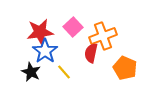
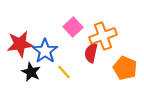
red star: moved 20 px left, 12 px down
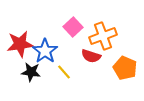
red semicircle: moved 3 px down; rotated 84 degrees counterclockwise
black star: rotated 18 degrees counterclockwise
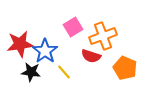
pink square: rotated 12 degrees clockwise
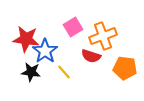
red star: moved 6 px right, 5 px up; rotated 16 degrees clockwise
orange pentagon: rotated 15 degrees counterclockwise
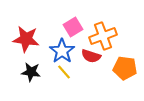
blue star: moved 17 px right
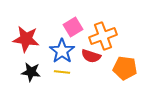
yellow line: moved 2 px left; rotated 42 degrees counterclockwise
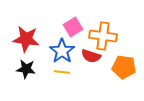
orange cross: rotated 28 degrees clockwise
orange pentagon: moved 1 px left, 1 px up
black star: moved 5 px left, 3 px up
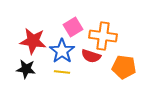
red star: moved 7 px right, 2 px down
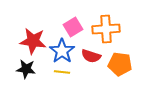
orange cross: moved 3 px right, 7 px up; rotated 12 degrees counterclockwise
orange pentagon: moved 4 px left, 3 px up
